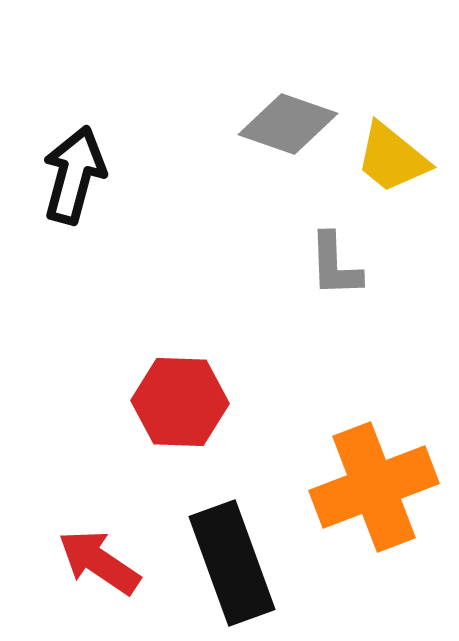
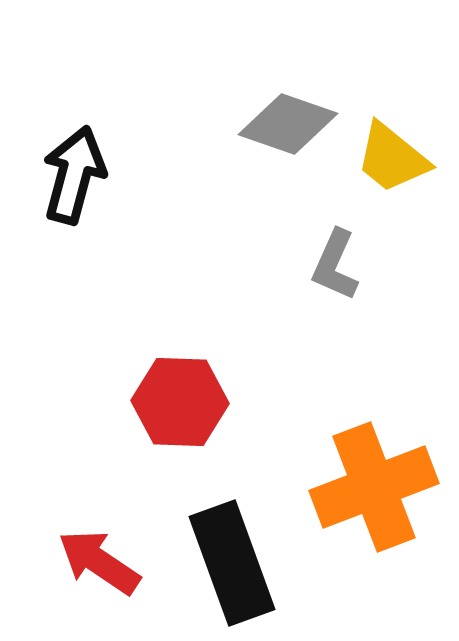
gray L-shape: rotated 26 degrees clockwise
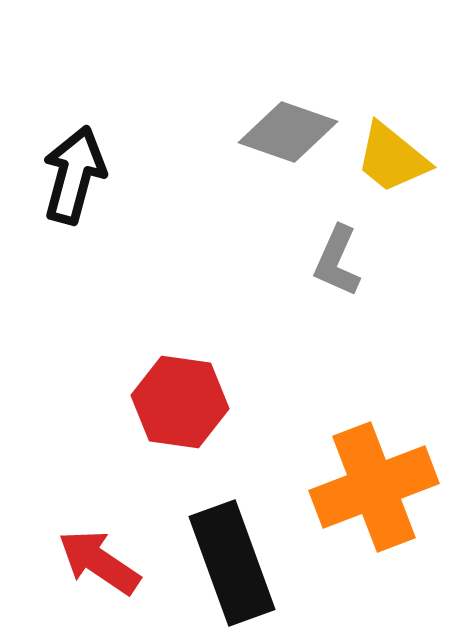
gray diamond: moved 8 px down
gray L-shape: moved 2 px right, 4 px up
red hexagon: rotated 6 degrees clockwise
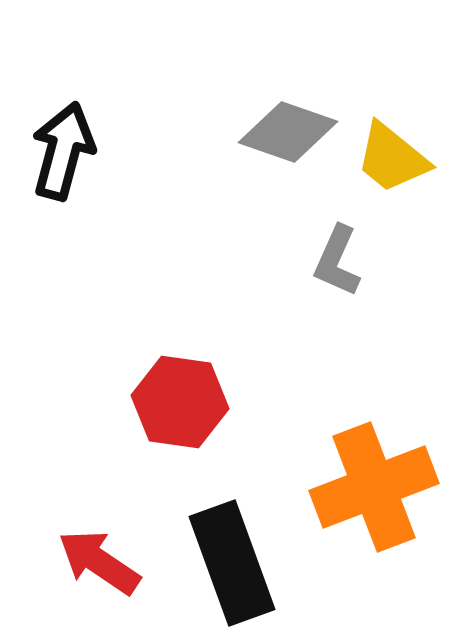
black arrow: moved 11 px left, 24 px up
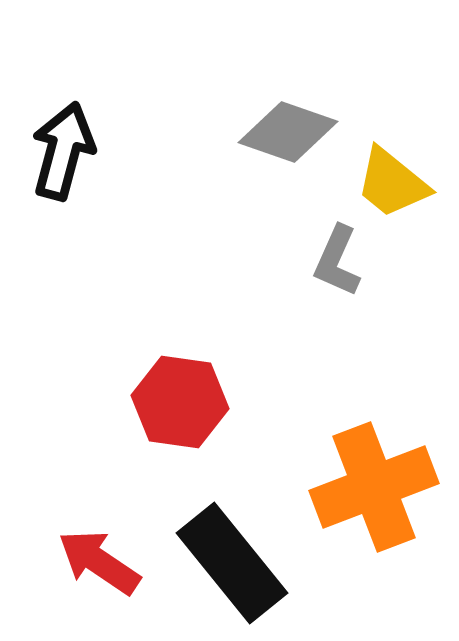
yellow trapezoid: moved 25 px down
black rectangle: rotated 19 degrees counterclockwise
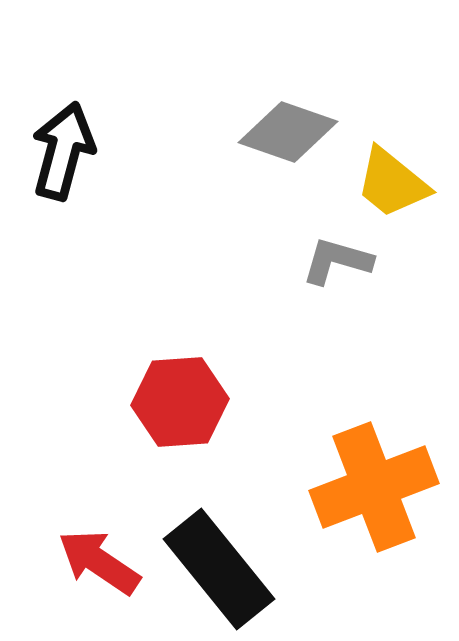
gray L-shape: rotated 82 degrees clockwise
red hexagon: rotated 12 degrees counterclockwise
black rectangle: moved 13 px left, 6 px down
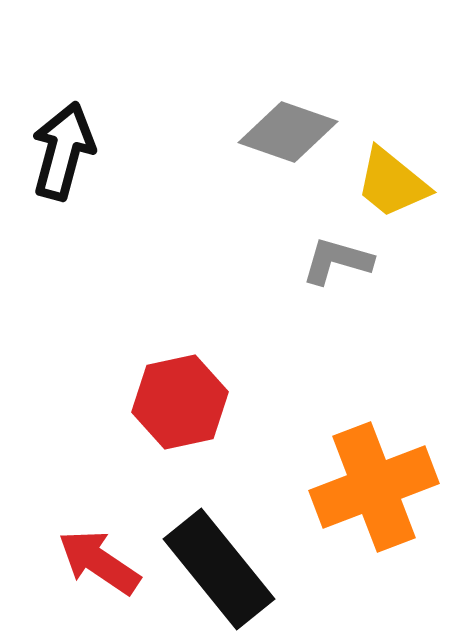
red hexagon: rotated 8 degrees counterclockwise
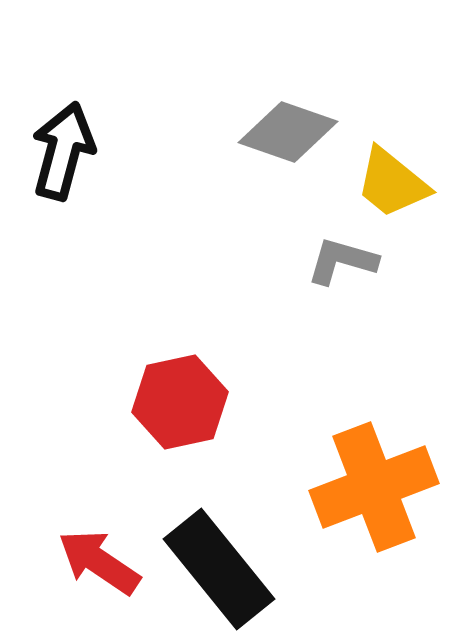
gray L-shape: moved 5 px right
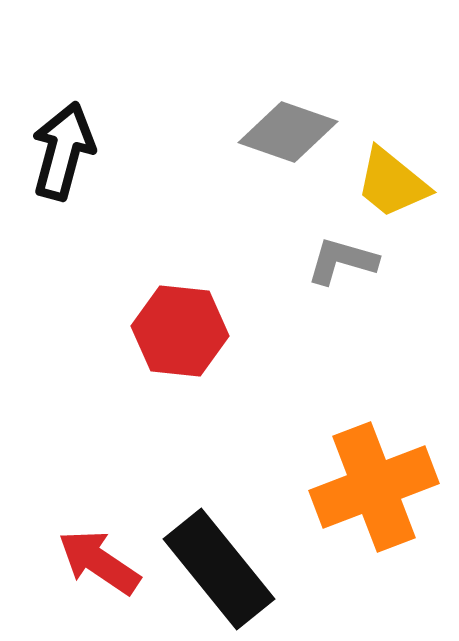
red hexagon: moved 71 px up; rotated 18 degrees clockwise
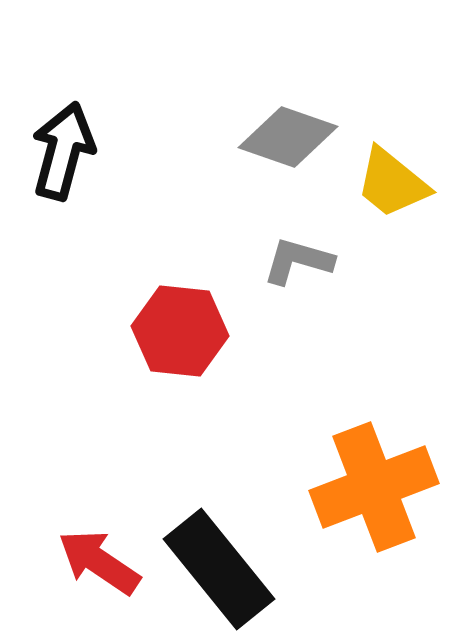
gray diamond: moved 5 px down
gray L-shape: moved 44 px left
